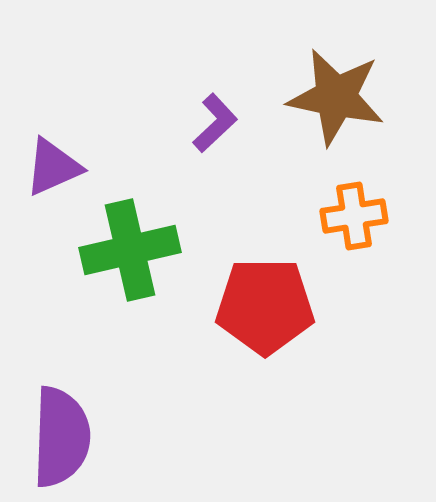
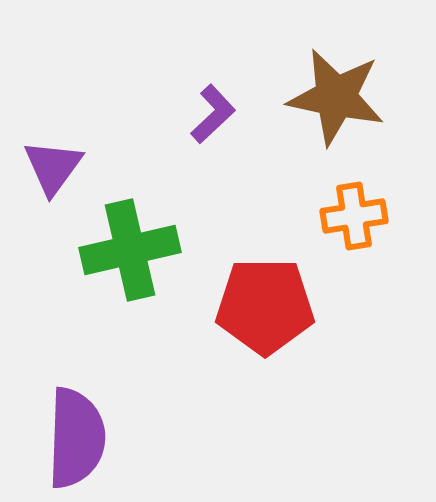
purple L-shape: moved 2 px left, 9 px up
purple triangle: rotated 30 degrees counterclockwise
purple semicircle: moved 15 px right, 1 px down
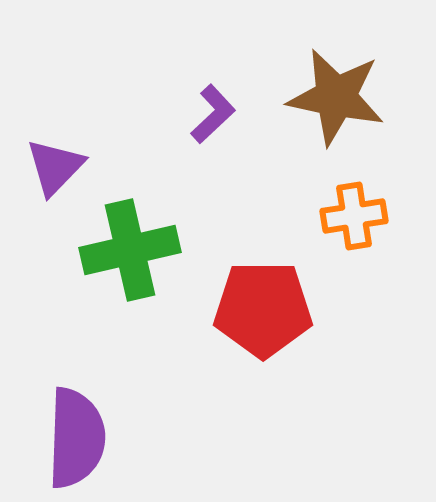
purple triangle: moved 2 px right; rotated 8 degrees clockwise
red pentagon: moved 2 px left, 3 px down
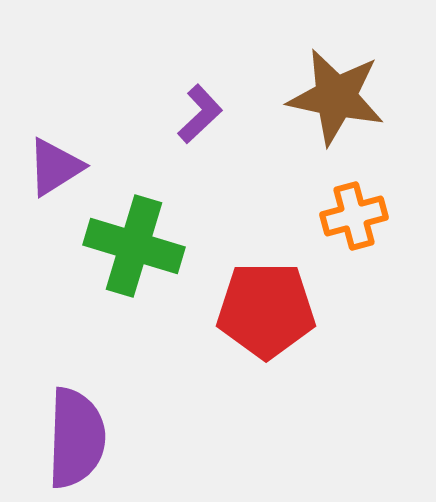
purple L-shape: moved 13 px left
purple triangle: rotated 14 degrees clockwise
orange cross: rotated 6 degrees counterclockwise
green cross: moved 4 px right, 4 px up; rotated 30 degrees clockwise
red pentagon: moved 3 px right, 1 px down
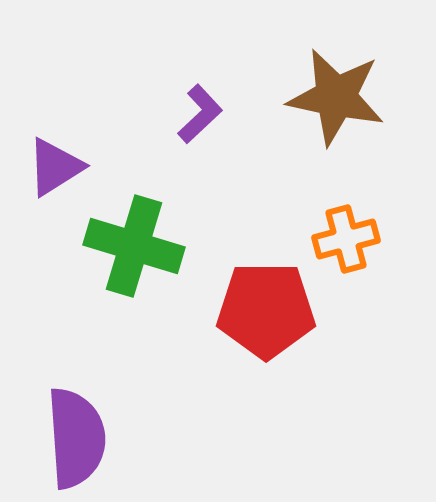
orange cross: moved 8 px left, 23 px down
purple semicircle: rotated 6 degrees counterclockwise
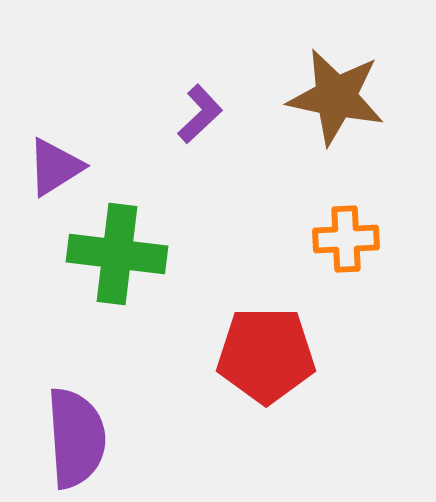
orange cross: rotated 12 degrees clockwise
green cross: moved 17 px left, 8 px down; rotated 10 degrees counterclockwise
red pentagon: moved 45 px down
